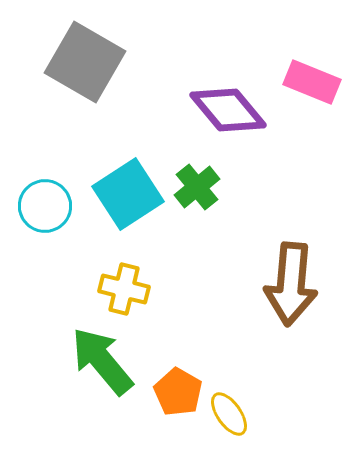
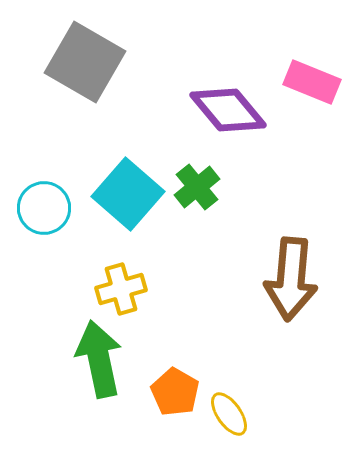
cyan square: rotated 16 degrees counterclockwise
cyan circle: moved 1 px left, 2 px down
brown arrow: moved 5 px up
yellow cross: moved 3 px left; rotated 30 degrees counterclockwise
green arrow: moved 3 px left, 2 px up; rotated 28 degrees clockwise
orange pentagon: moved 3 px left
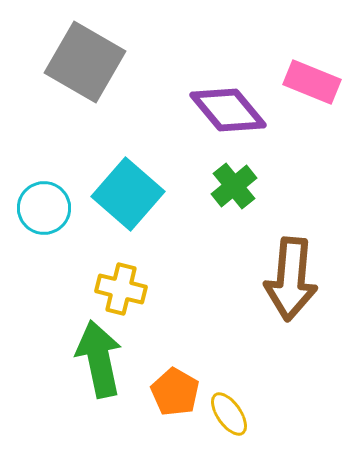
green cross: moved 37 px right, 1 px up
yellow cross: rotated 30 degrees clockwise
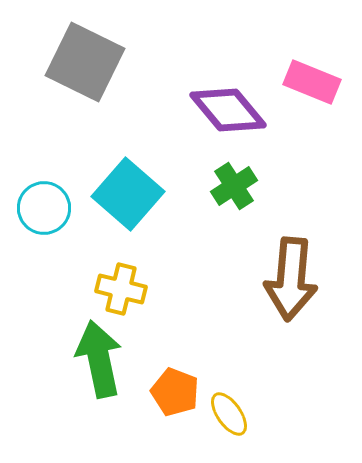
gray square: rotated 4 degrees counterclockwise
green cross: rotated 6 degrees clockwise
orange pentagon: rotated 9 degrees counterclockwise
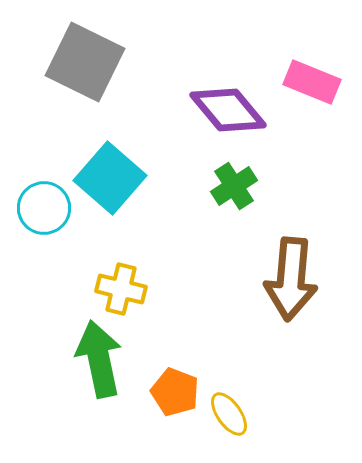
cyan square: moved 18 px left, 16 px up
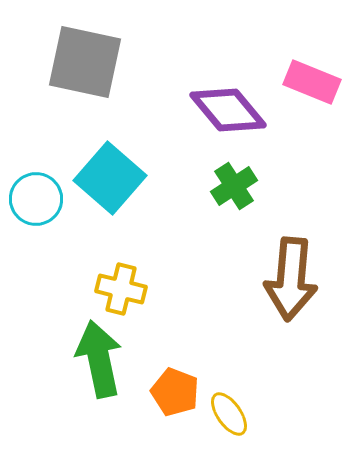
gray square: rotated 14 degrees counterclockwise
cyan circle: moved 8 px left, 9 px up
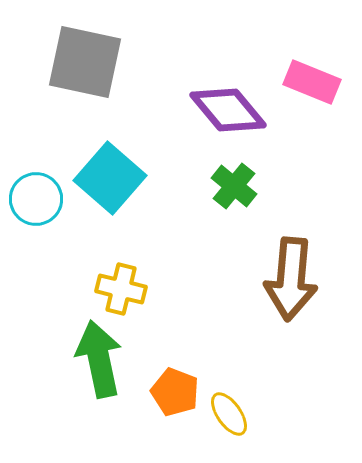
green cross: rotated 18 degrees counterclockwise
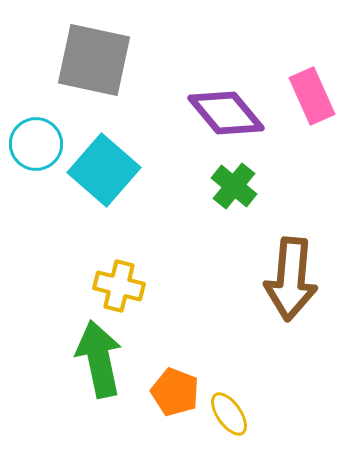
gray square: moved 9 px right, 2 px up
pink rectangle: moved 14 px down; rotated 44 degrees clockwise
purple diamond: moved 2 px left, 3 px down
cyan square: moved 6 px left, 8 px up
cyan circle: moved 55 px up
yellow cross: moved 2 px left, 3 px up
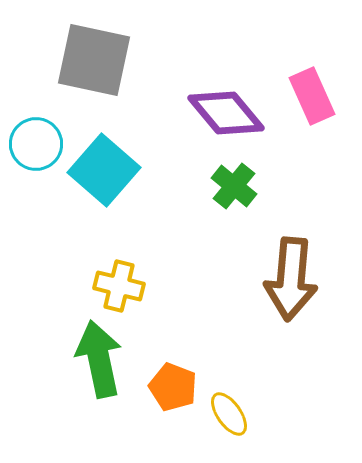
orange pentagon: moved 2 px left, 5 px up
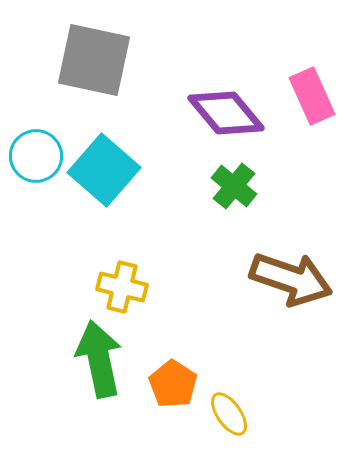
cyan circle: moved 12 px down
brown arrow: rotated 76 degrees counterclockwise
yellow cross: moved 3 px right, 1 px down
orange pentagon: moved 3 px up; rotated 12 degrees clockwise
